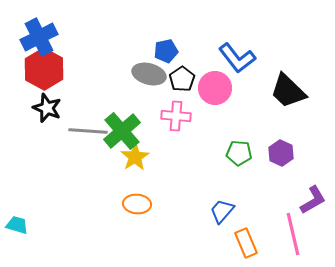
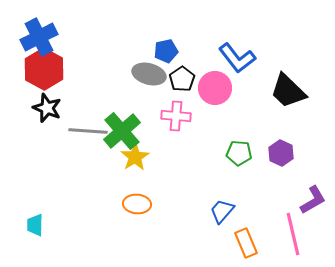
cyan trapezoid: moved 18 px right; rotated 105 degrees counterclockwise
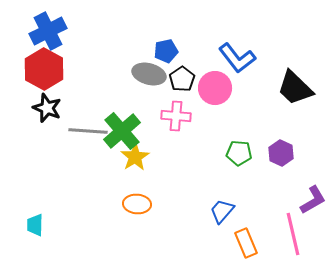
blue cross: moved 9 px right, 6 px up
black trapezoid: moved 7 px right, 3 px up
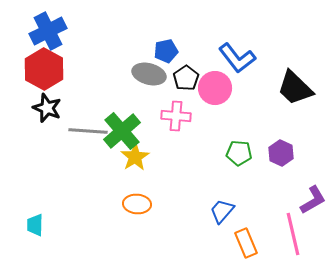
black pentagon: moved 4 px right, 1 px up
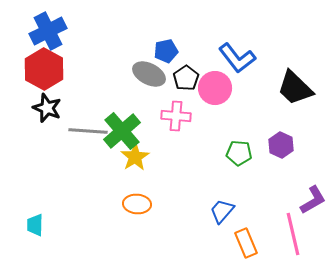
gray ellipse: rotated 12 degrees clockwise
purple hexagon: moved 8 px up
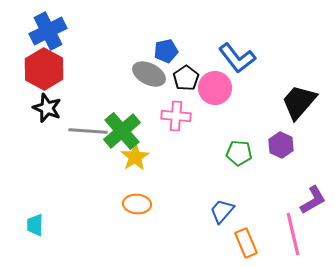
black trapezoid: moved 4 px right, 14 px down; rotated 87 degrees clockwise
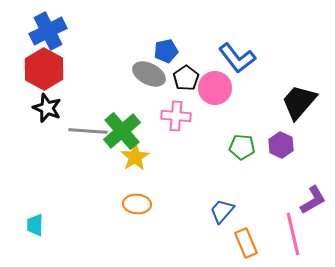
green pentagon: moved 3 px right, 6 px up
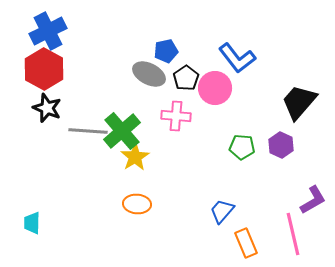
cyan trapezoid: moved 3 px left, 2 px up
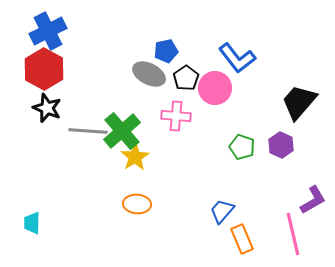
green pentagon: rotated 15 degrees clockwise
orange rectangle: moved 4 px left, 4 px up
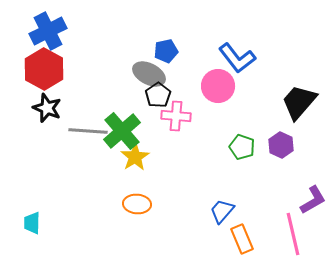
black pentagon: moved 28 px left, 17 px down
pink circle: moved 3 px right, 2 px up
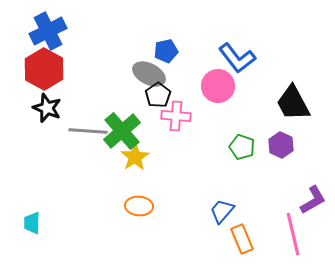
black trapezoid: moved 6 px left, 1 px down; rotated 69 degrees counterclockwise
orange ellipse: moved 2 px right, 2 px down
